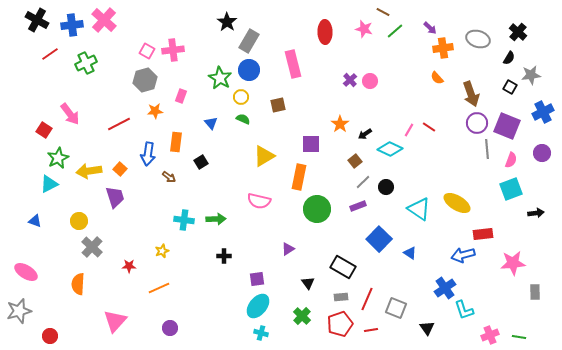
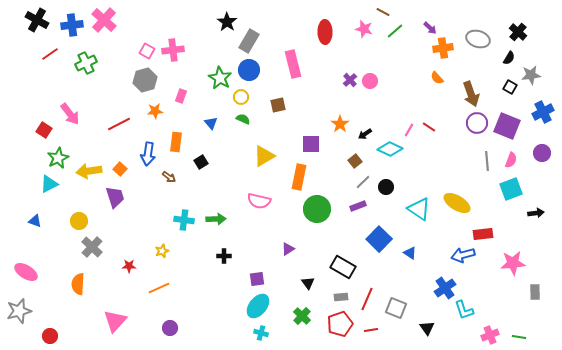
gray line at (487, 149): moved 12 px down
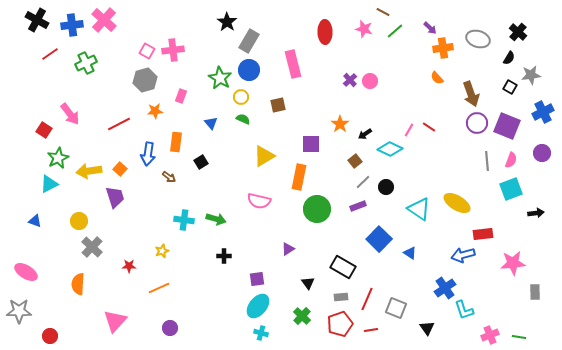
green arrow at (216, 219): rotated 18 degrees clockwise
gray star at (19, 311): rotated 15 degrees clockwise
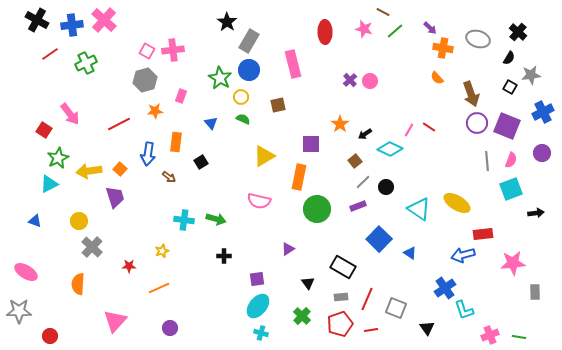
orange cross at (443, 48): rotated 18 degrees clockwise
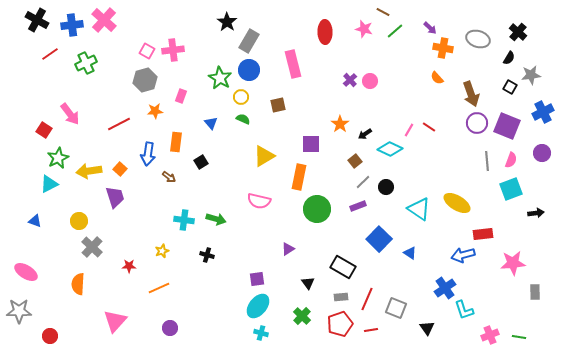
black cross at (224, 256): moved 17 px left, 1 px up; rotated 16 degrees clockwise
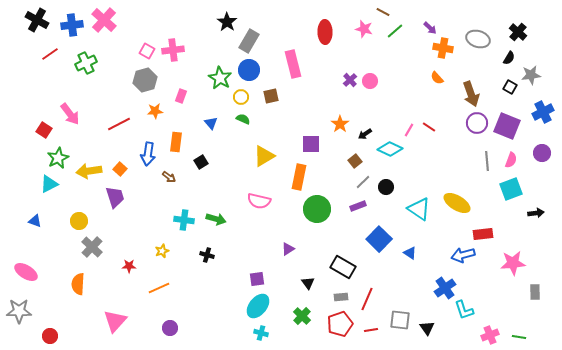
brown square at (278, 105): moved 7 px left, 9 px up
gray square at (396, 308): moved 4 px right, 12 px down; rotated 15 degrees counterclockwise
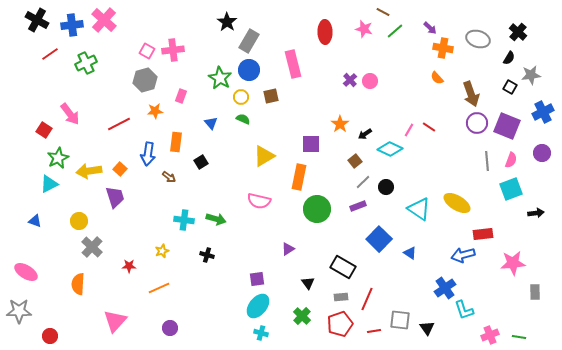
red line at (371, 330): moved 3 px right, 1 px down
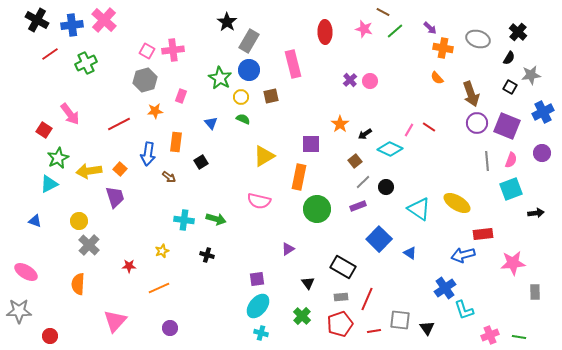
gray cross at (92, 247): moved 3 px left, 2 px up
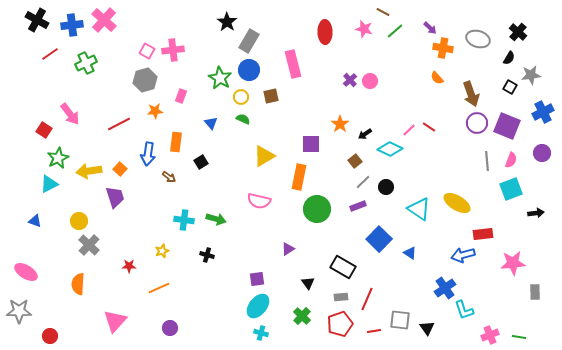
pink line at (409, 130): rotated 16 degrees clockwise
